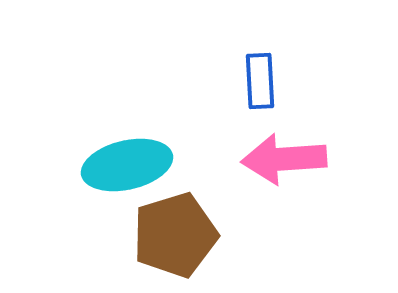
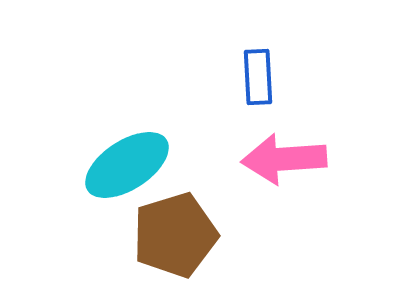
blue rectangle: moved 2 px left, 4 px up
cyan ellipse: rotated 20 degrees counterclockwise
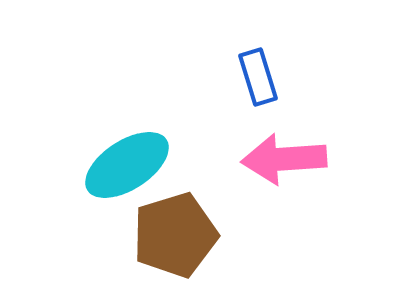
blue rectangle: rotated 14 degrees counterclockwise
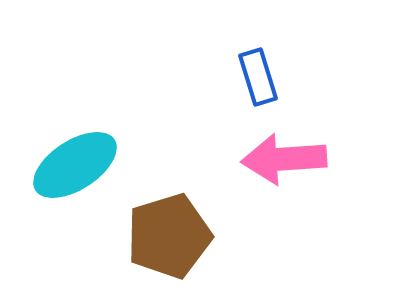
cyan ellipse: moved 52 px left
brown pentagon: moved 6 px left, 1 px down
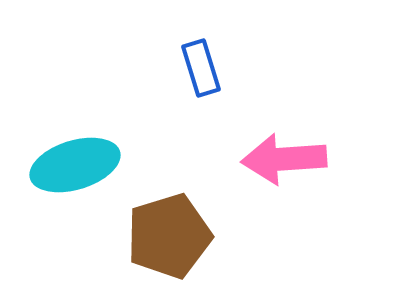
blue rectangle: moved 57 px left, 9 px up
cyan ellipse: rotated 16 degrees clockwise
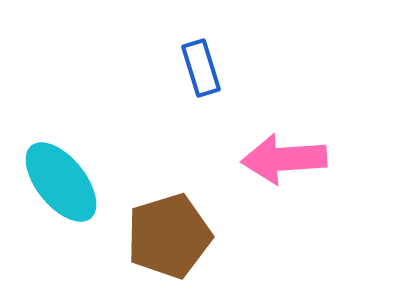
cyan ellipse: moved 14 px left, 17 px down; rotated 68 degrees clockwise
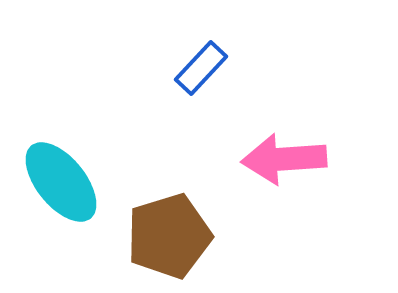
blue rectangle: rotated 60 degrees clockwise
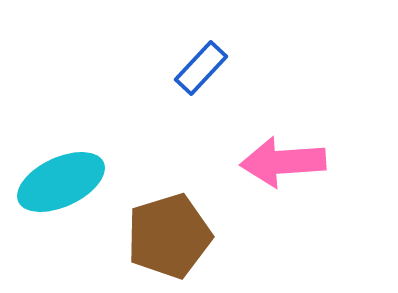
pink arrow: moved 1 px left, 3 px down
cyan ellipse: rotated 76 degrees counterclockwise
